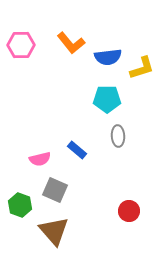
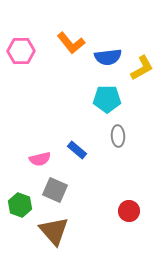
pink hexagon: moved 6 px down
yellow L-shape: rotated 12 degrees counterclockwise
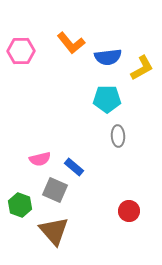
blue rectangle: moved 3 px left, 17 px down
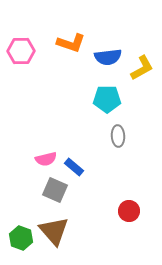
orange L-shape: rotated 32 degrees counterclockwise
pink semicircle: moved 6 px right
green hexagon: moved 1 px right, 33 px down
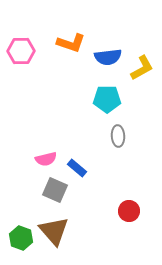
blue rectangle: moved 3 px right, 1 px down
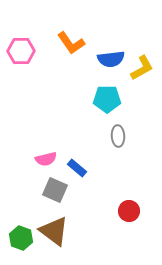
orange L-shape: rotated 36 degrees clockwise
blue semicircle: moved 3 px right, 2 px down
brown triangle: rotated 12 degrees counterclockwise
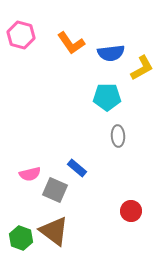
pink hexagon: moved 16 px up; rotated 16 degrees clockwise
blue semicircle: moved 6 px up
cyan pentagon: moved 2 px up
pink semicircle: moved 16 px left, 15 px down
red circle: moved 2 px right
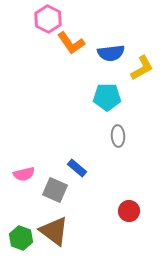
pink hexagon: moved 27 px right, 16 px up; rotated 12 degrees clockwise
pink semicircle: moved 6 px left
red circle: moved 2 px left
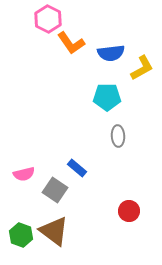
gray square: rotated 10 degrees clockwise
green hexagon: moved 3 px up
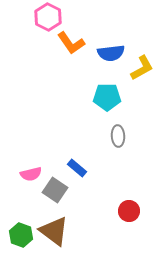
pink hexagon: moved 2 px up
pink semicircle: moved 7 px right
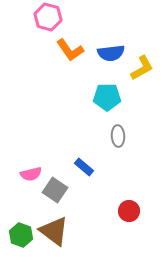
pink hexagon: rotated 12 degrees counterclockwise
orange L-shape: moved 1 px left, 7 px down
blue rectangle: moved 7 px right, 1 px up
